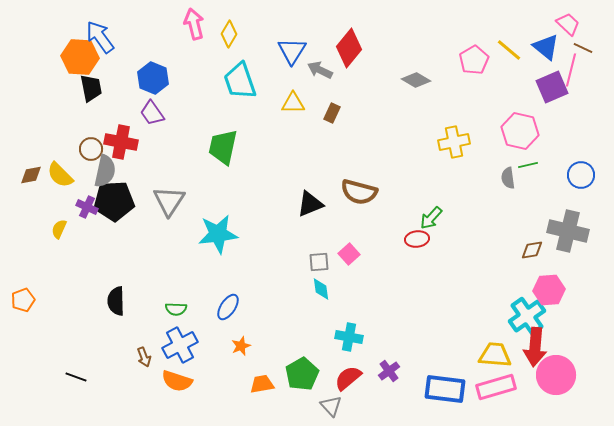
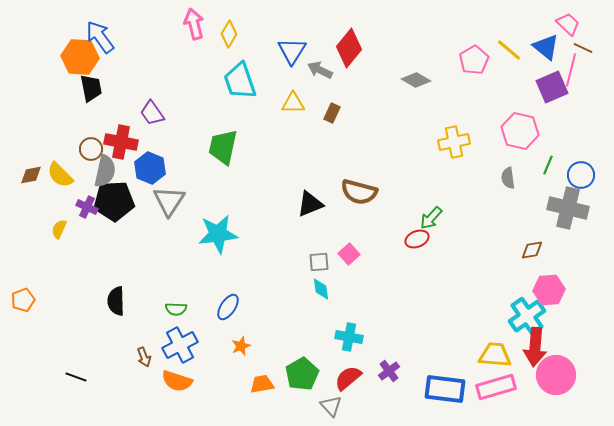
blue hexagon at (153, 78): moved 3 px left, 90 px down
green line at (528, 165): moved 20 px right; rotated 54 degrees counterclockwise
gray cross at (568, 231): moved 23 px up
red ellipse at (417, 239): rotated 15 degrees counterclockwise
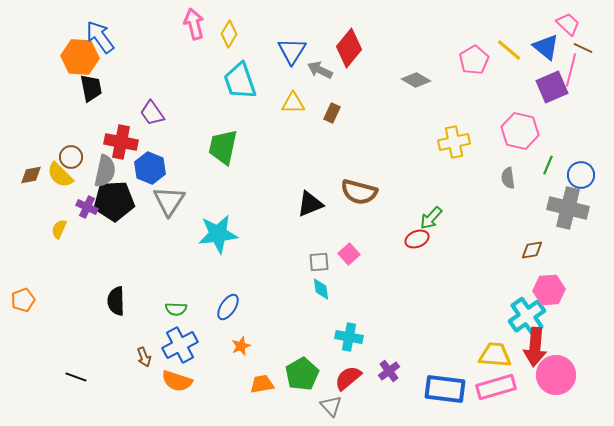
brown circle at (91, 149): moved 20 px left, 8 px down
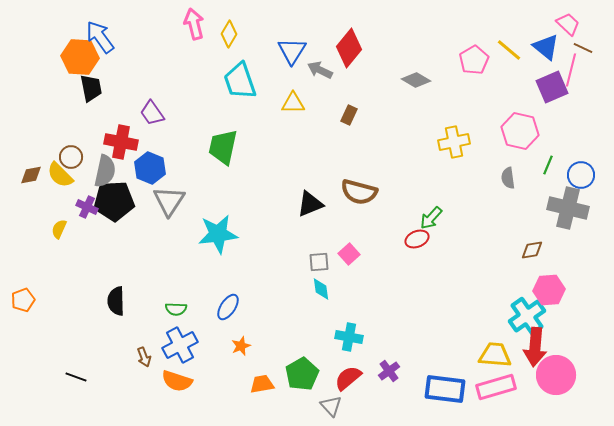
brown rectangle at (332, 113): moved 17 px right, 2 px down
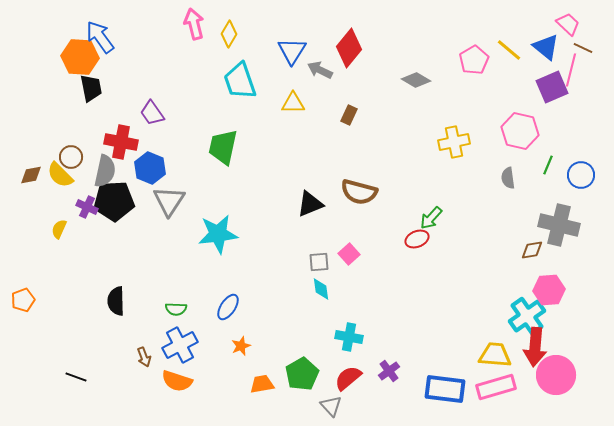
gray cross at (568, 208): moved 9 px left, 17 px down
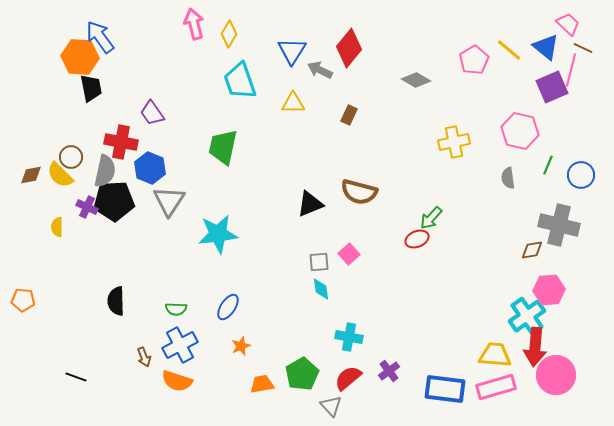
yellow semicircle at (59, 229): moved 2 px left, 2 px up; rotated 24 degrees counterclockwise
orange pentagon at (23, 300): rotated 25 degrees clockwise
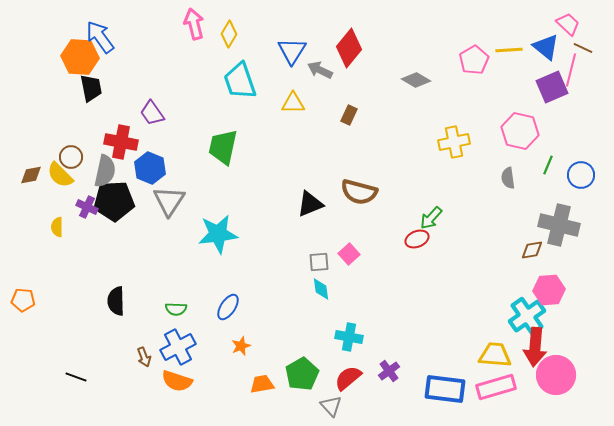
yellow line at (509, 50): rotated 44 degrees counterclockwise
blue cross at (180, 345): moved 2 px left, 2 px down
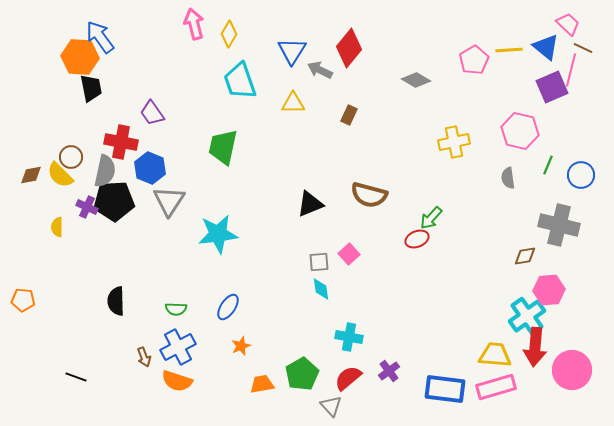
brown semicircle at (359, 192): moved 10 px right, 3 px down
brown diamond at (532, 250): moved 7 px left, 6 px down
pink circle at (556, 375): moved 16 px right, 5 px up
